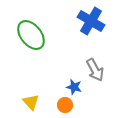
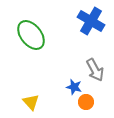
orange circle: moved 21 px right, 3 px up
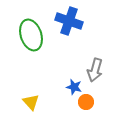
blue cross: moved 22 px left; rotated 12 degrees counterclockwise
green ellipse: rotated 20 degrees clockwise
gray arrow: rotated 45 degrees clockwise
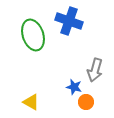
green ellipse: moved 2 px right
yellow triangle: rotated 18 degrees counterclockwise
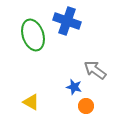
blue cross: moved 2 px left
gray arrow: rotated 110 degrees clockwise
orange circle: moved 4 px down
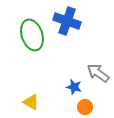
green ellipse: moved 1 px left
gray arrow: moved 3 px right, 3 px down
orange circle: moved 1 px left, 1 px down
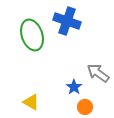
blue star: rotated 21 degrees clockwise
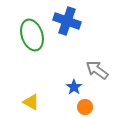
gray arrow: moved 1 px left, 3 px up
